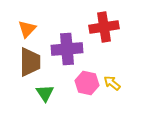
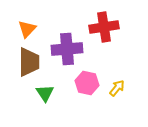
brown trapezoid: moved 1 px left
yellow arrow: moved 5 px right, 5 px down; rotated 90 degrees clockwise
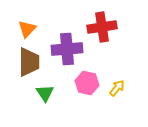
red cross: moved 2 px left
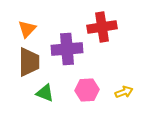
pink hexagon: moved 7 px down; rotated 15 degrees counterclockwise
yellow arrow: moved 7 px right, 4 px down; rotated 30 degrees clockwise
green triangle: rotated 36 degrees counterclockwise
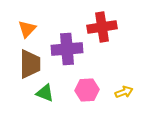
brown trapezoid: moved 1 px right, 2 px down
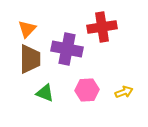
purple cross: rotated 16 degrees clockwise
brown trapezoid: moved 5 px up
